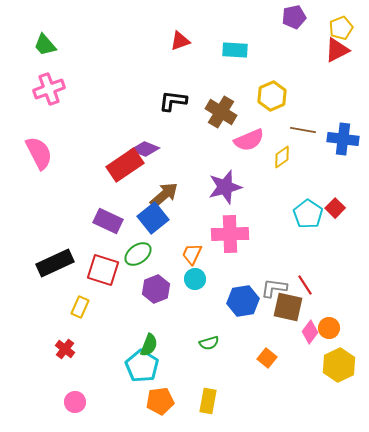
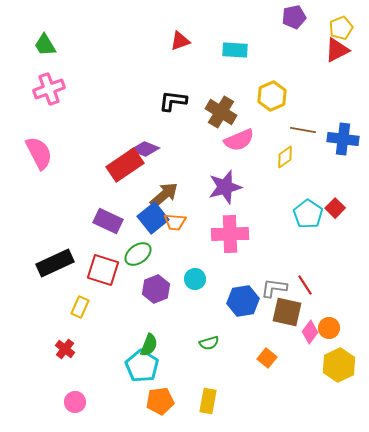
green trapezoid at (45, 45): rotated 10 degrees clockwise
pink semicircle at (249, 140): moved 10 px left
yellow diamond at (282, 157): moved 3 px right
orange trapezoid at (192, 254): moved 17 px left, 32 px up; rotated 110 degrees counterclockwise
brown square at (288, 307): moved 1 px left, 5 px down
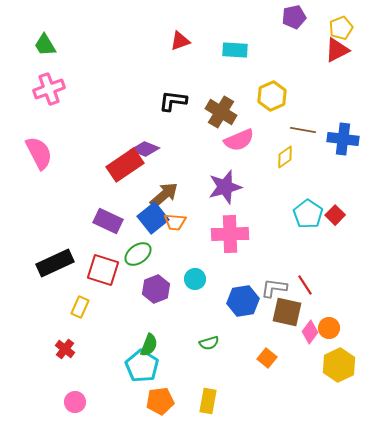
red square at (335, 208): moved 7 px down
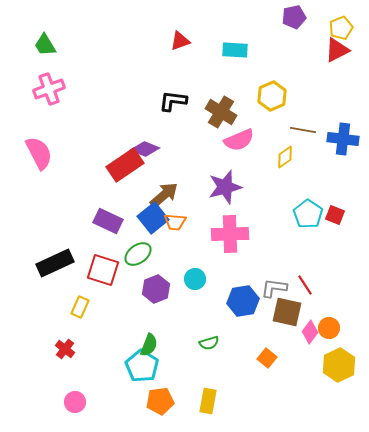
red square at (335, 215): rotated 24 degrees counterclockwise
